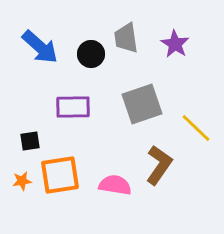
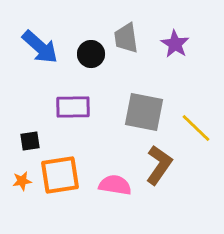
gray square: moved 2 px right, 8 px down; rotated 30 degrees clockwise
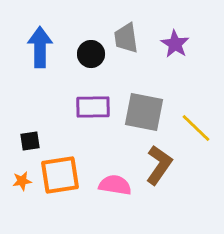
blue arrow: rotated 132 degrees counterclockwise
purple rectangle: moved 20 px right
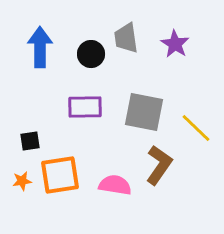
purple rectangle: moved 8 px left
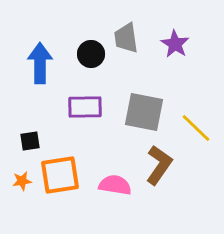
blue arrow: moved 16 px down
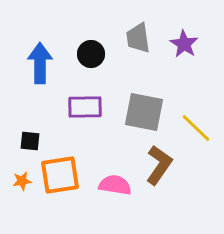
gray trapezoid: moved 12 px right
purple star: moved 9 px right
black square: rotated 15 degrees clockwise
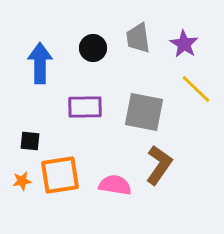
black circle: moved 2 px right, 6 px up
yellow line: moved 39 px up
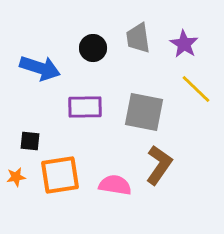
blue arrow: moved 5 px down; rotated 108 degrees clockwise
orange star: moved 6 px left, 4 px up
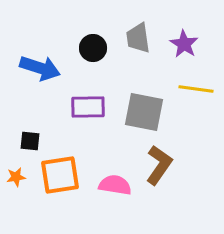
yellow line: rotated 36 degrees counterclockwise
purple rectangle: moved 3 px right
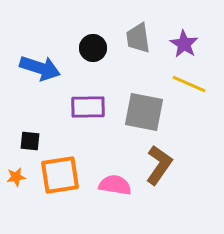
yellow line: moved 7 px left, 5 px up; rotated 16 degrees clockwise
